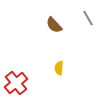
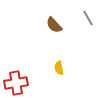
yellow semicircle: rotated 16 degrees counterclockwise
red cross: rotated 30 degrees clockwise
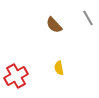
red cross: moved 7 px up; rotated 20 degrees counterclockwise
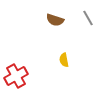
brown semicircle: moved 1 px right, 5 px up; rotated 30 degrees counterclockwise
yellow semicircle: moved 5 px right, 8 px up
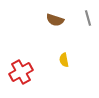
gray line: rotated 14 degrees clockwise
red cross: moved 5 px right, 4 px up
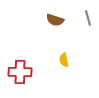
red cross: moved 1 px left; rotated 30 degrees clockwise
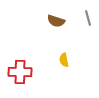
brown semicircle: moved 1 px right, 1 px down
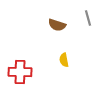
brown semicircle: moved 1 px right, 4 px down
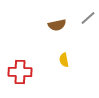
gray line: rotated 63 degrees clockwise
brown semicircle: rotated 30 degrees counterclockwise
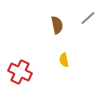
brown semicircle: rotated 90 degrees counterclockwise
red cross: rotated 25 degrees clockwise
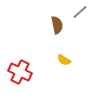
gray line: moved 8 px left, 6 px up
yellow semicircle: rotated 48 degrees counterclockwise
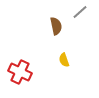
brown semicircle: moved 1 px left, 1 px down
yellow semicircle: rotated 40 degrees clockwise
